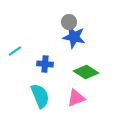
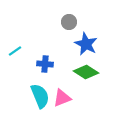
blue star: moved 12 px right, 7 px down; rotated 15 degrees clockwise
pink triangle: moved 14 px left
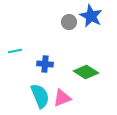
blue star: moved 5 px right, 28 px up
cyan line: rotated 24 degrees clockwise
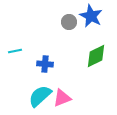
green diamond: moved 10 px right, 16 px up; rotated 60 degrees counterclockwise
cyan semicircle: rotated 110 degrees counterclockwise
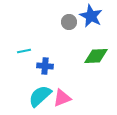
cyan line: moved 9 px right
green diamond: rotated 25 degrees clockwise
blue cross: moved 2 px down
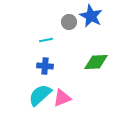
cyan line: moved 22 px right, 11 px up
green diamond: moved 6 px down
cyan semicircle: moved 1 px up
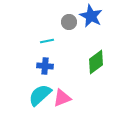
cyan line: moved 1 px right, 1 px down
green diamond: rotated 35 degrees counterclockwise
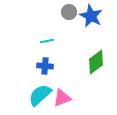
gray circle: moved 10 px up
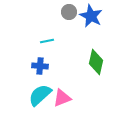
green diamond: rotated 40 degrees counterclockwise
blue cross: moved 5 px left
